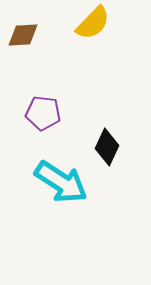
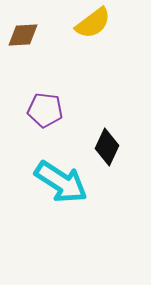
yellow semicircle: rotated 9 degrees clockwise
purple pentagon: moved 2 px right, 3 px up
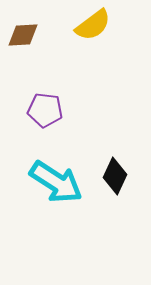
yellow semicircle: moved 2 px down
black diamond: moved 8 px right, 29 px down
cyan arrow: moved 5 px left
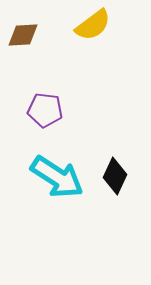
cyan arrow: moved 1 px right, 5 px up
